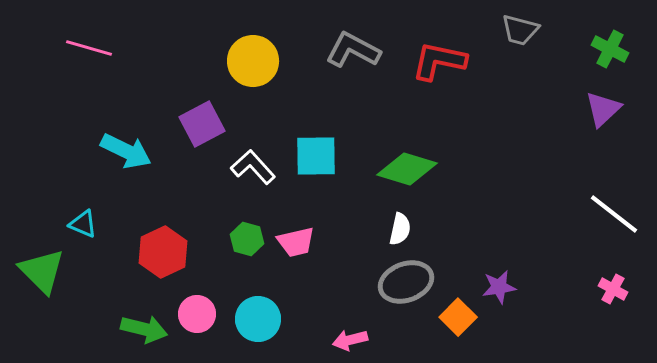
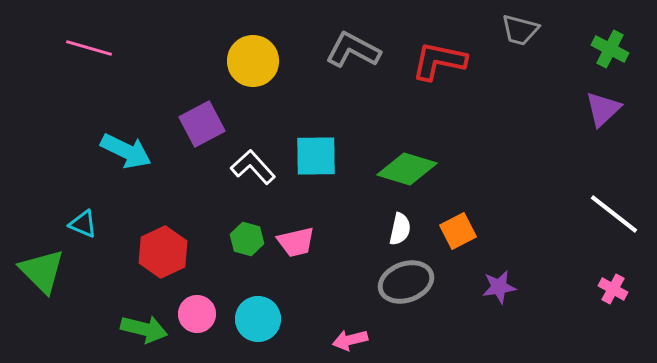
orange square: moved 86 px up; rotated 18 degrees clockwise
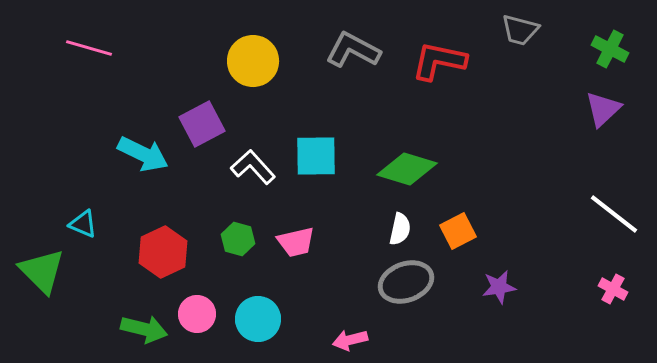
cyan arrow: moved 17 px right, 3 px down
green hexagon: moved 9 px left
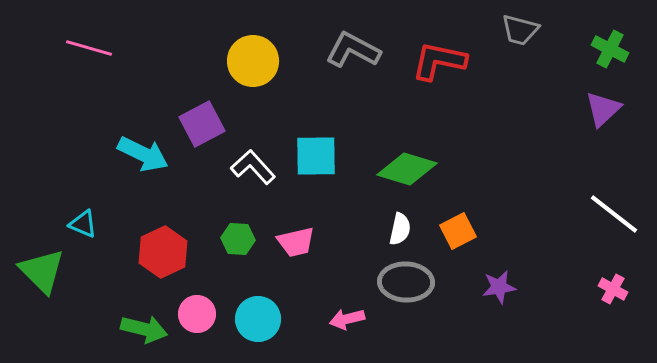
green hexagon: rotated 12 degrees counterclockwise
gray ellipse: rotated 22 degrees clockwise
pink arrow: moved 3 px left, 21 px up
